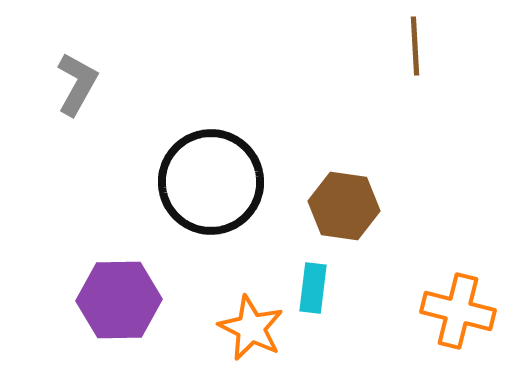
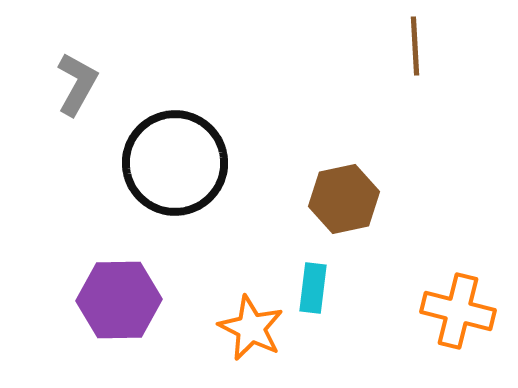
black circle: moved 36 px left, 19 px up
brown hexagon: moved 7 px up; rotated 20 degrees counterclockwise
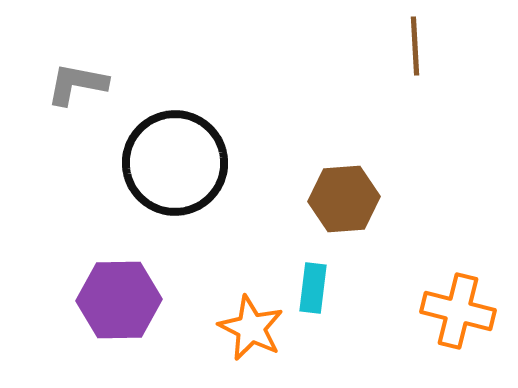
gray L-shape: rotated 108 degrees counterclockwise
brown hexagon: rotated 8 degrees clockwise
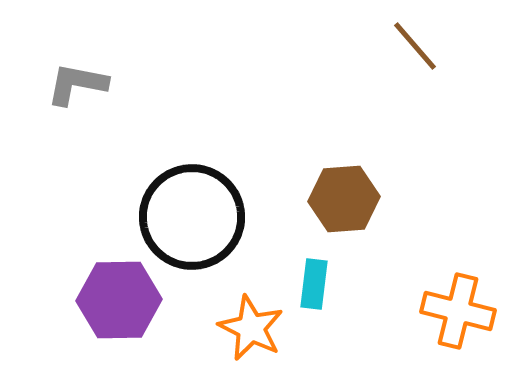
brown line: rotated 38 degrees counterclockwise
black circle: moved 17 px right, 54 px down
cyan rectangle: moved 1 px right, 4 px up
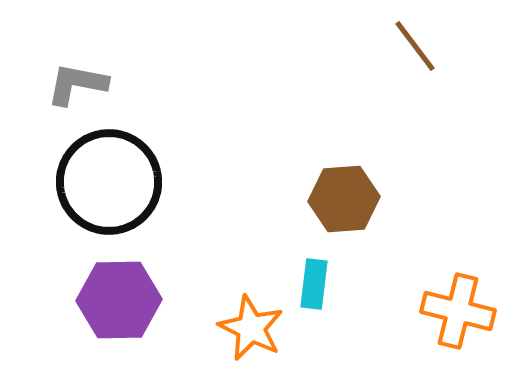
brown line: rotated 4 degrees clockwise
black circle: moved 83 px left, 35 px up
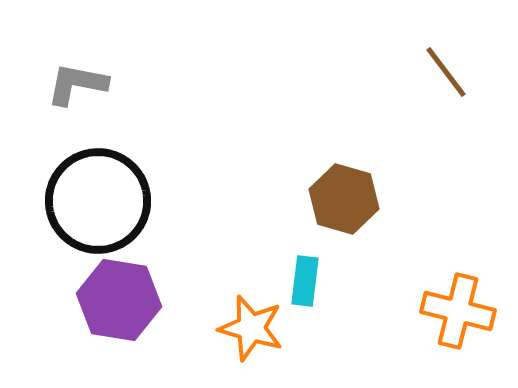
brown line: moved 31 px right, 26 px down
black circle: moved 11 px left, 19 px down
brown hexagon: rotated 20 degrees clockwise
cyan rectangle: moved 9 px left, 3 px up
purple hexagon: rotated 10 degrees clockwise
orange star: rotated 10 degrees counterclockwise
